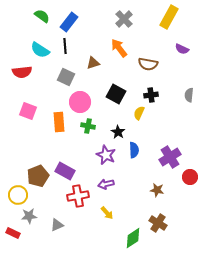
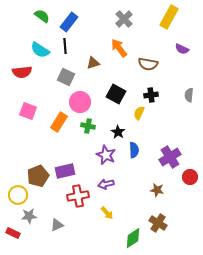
orange rectangle: rotated 36 degrees clockwise
purple rectangle: rotated 42 degrees counterclockwise
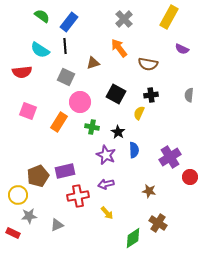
green cross: moved 4 px right, 1 px down
brown star: moved 8 px left, 1 px down
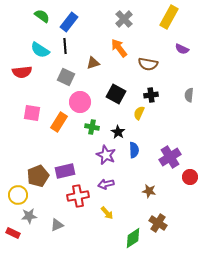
pink square: moved 4 px right, 2 px down; rotated 12 degrees counterclockwise
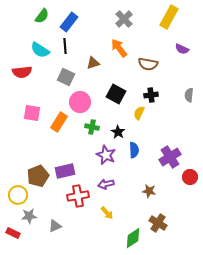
green semicircle: rotated 91 degrees clockwise
gray triangle: moved 2 px left, 1 px down
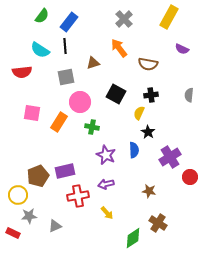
gray square: rotated 36 degrees counterclockwise
black star: moved 30 px right
